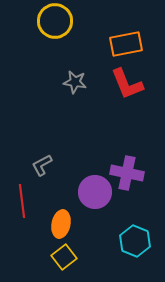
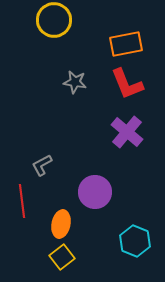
yellow circle: moved 1 px left, 1 px up
purple cross: moved 41 px up; rotated 28 degrees clockwise
yellow square: moved 2 px left
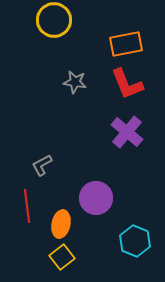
purple circle: moved 1 px right, 6 px down
red line: moved 5 px right, 5 px down
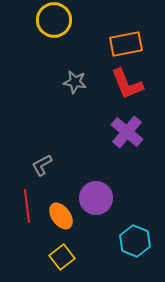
orange ellipse: moved 8 px up; rotated 48 degrees counterclockwise
